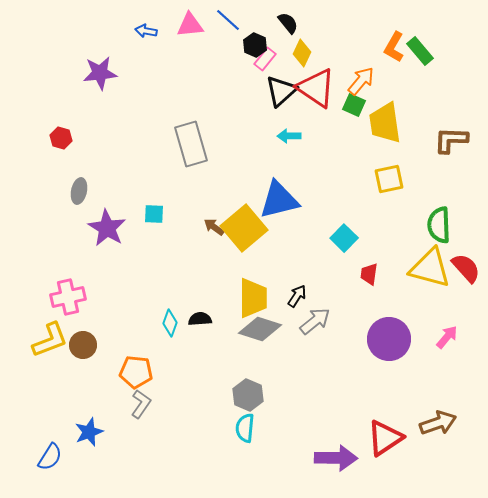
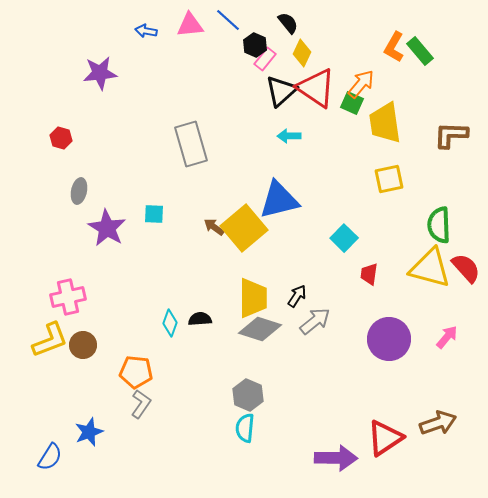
orange arrow at (361, 81): moved 3 px down
green square at (354, 105): moved 2 px left, 2 px up
brown L-shape at (451, 140): moved 5 px up
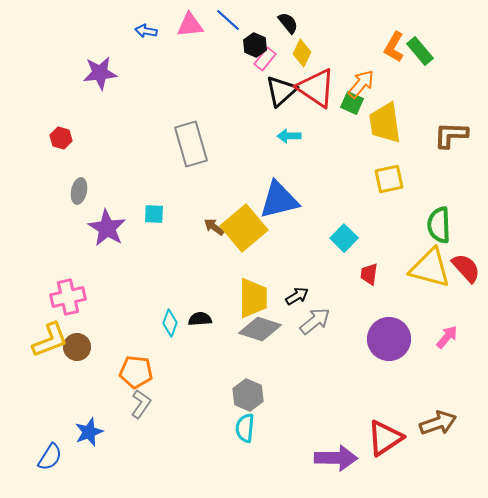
black arrow at (297, 296): rotated 25 degrees clockwise
brown circle at (83, 345): moved 6 px left, 2 px down
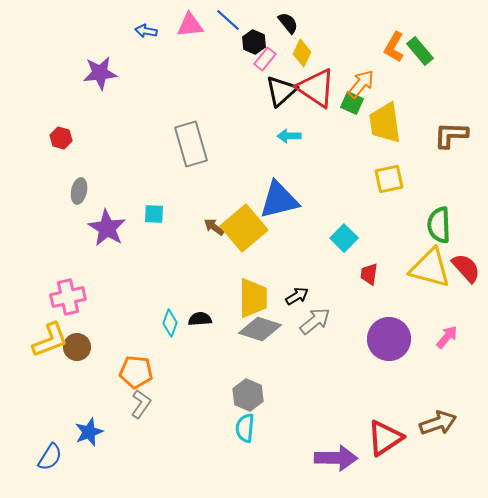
black hexagon at (255, 45): moved 1 px left, 3 px up
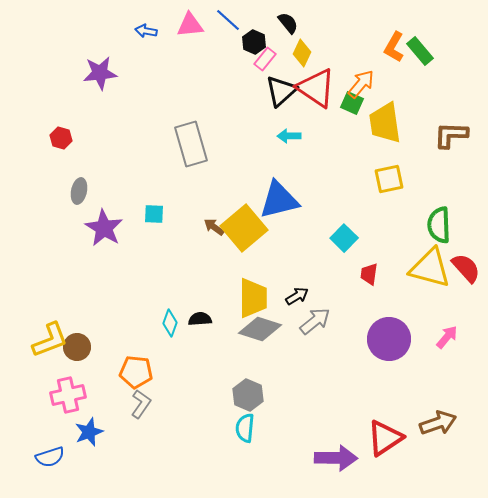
purple star at (107, 228): moved 3 px left
pink cross at (68, 297): moved 98 px down
blue semicircle at (50, 457): rotated 40 degrees clockwise
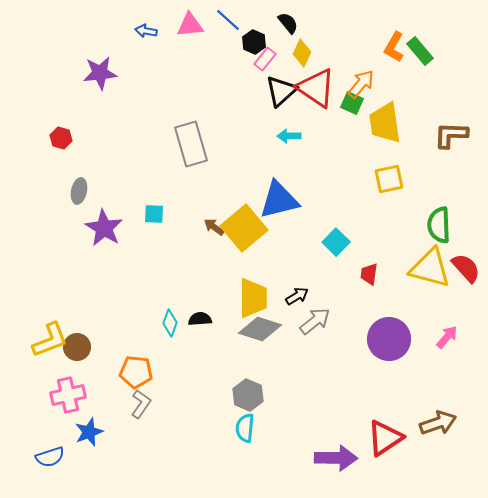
cyan square at (344, 238): moved 8 px left, 4 px down
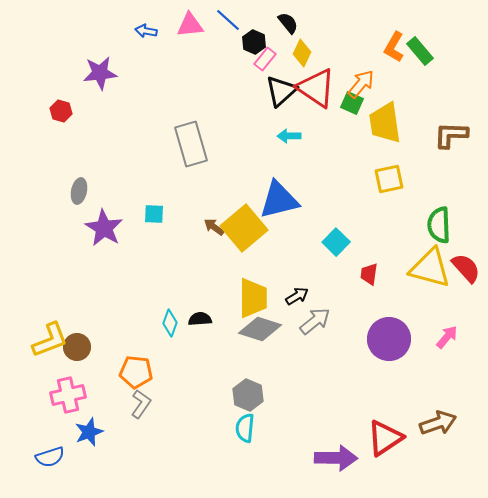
red hexagon at (61, 138): moved 27 px up
